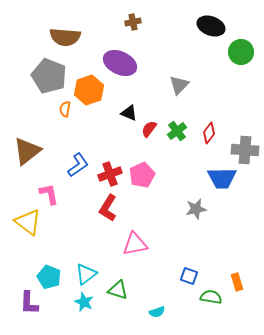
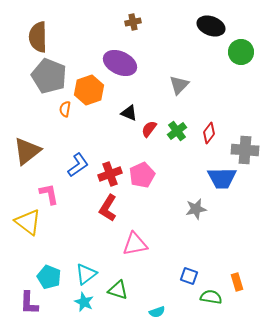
brown semicircle: moved 27 px left; rotated 84 degrees clockwise
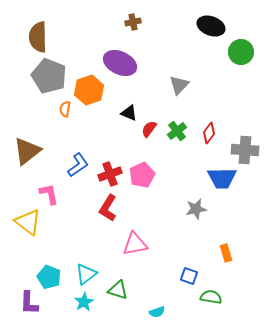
orange rectangle: moved 11 px left, 29 px up
cyan star: rotated 18 degrees clockwise
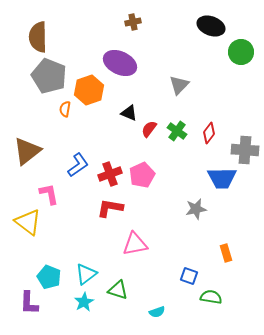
green cross: rotated 18 degrees counterclockwise
red L-shape: moved 2 px right; rotated 68 degrees clockwise
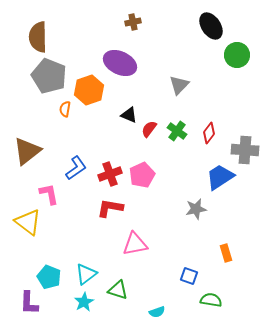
black ellipse: rotated 36 degrees clockwise
green circle: moved 4 px left, 3 px down
black triangle: moved 2 px down
blue L-shape: moved 2 px left, 3 px down
blue trapezoid: moved 2 px left, 1 px up; rotated 148 degrees clockwise
green semicircle: moved 3 px down
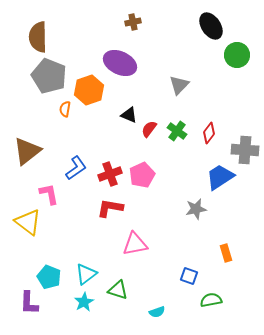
green semicircle: rotated 20 degrees counterclockwise
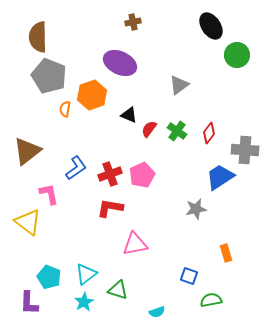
gray triangle: rotated 10 degrees clockwise
orange hexagon: moved 3 px right, 5 px down
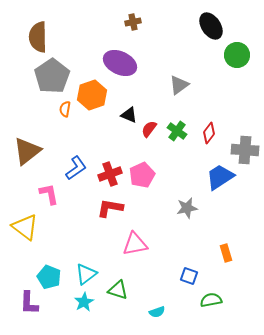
gray pentagon: moved 3 px right; rotated 16 degrees clockwise
gray star: moved 9 px left, 1 px up
yellow triangle: moved 3 px left, 5 px down
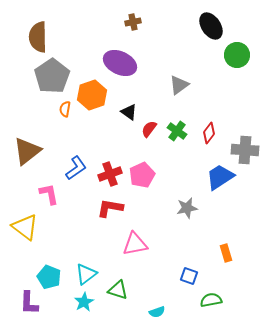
black triangle: moved 3 px up; rotated 12 degrees clockwise
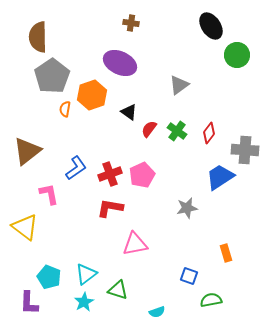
brown cross: moved 2 px left, 1 px down; rotated 21 degrees clockwise
